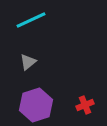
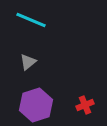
cyan line: rotated 48 degrees clockwise
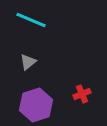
red cross: moved 3 px left, 11 px up
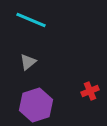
red cross: moved 8 px right, 3 px up
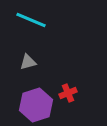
gray triangle: rotated 24 degrees clockwise
red cross: moved 22 px left, 2 px down
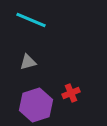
red cross: moved 3 px right
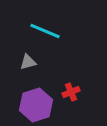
cyan line: moved 14 px right, 11 px down
red cross: moved 1 px up
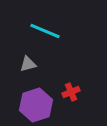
gray triangle: moved 2 px down
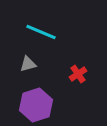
cyan line: moved 4 px left, 1 px down
red cross: moved 7 px right, 18 px up; rotated 12 degrees counterclockwise
